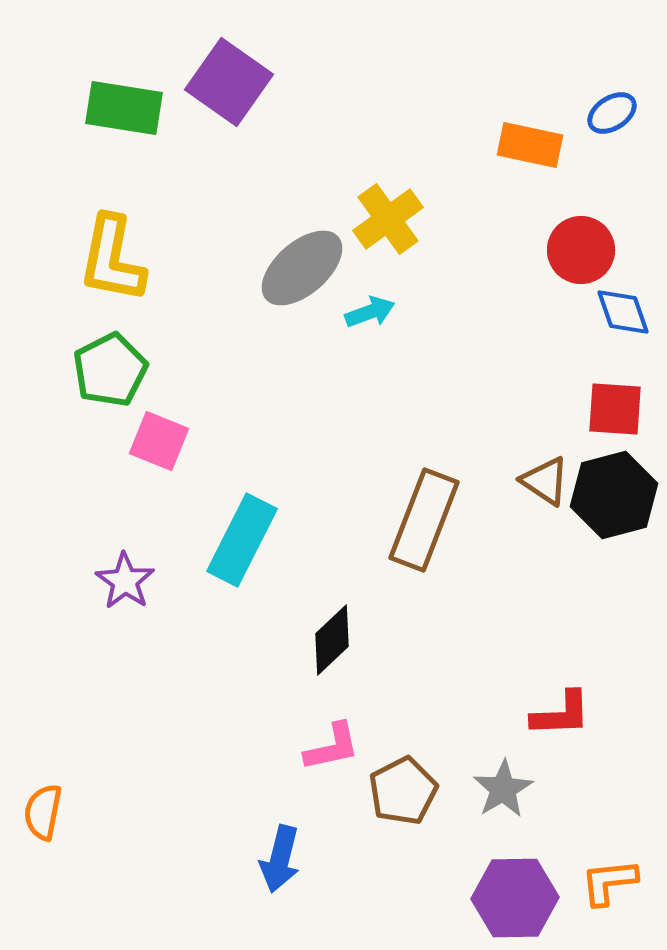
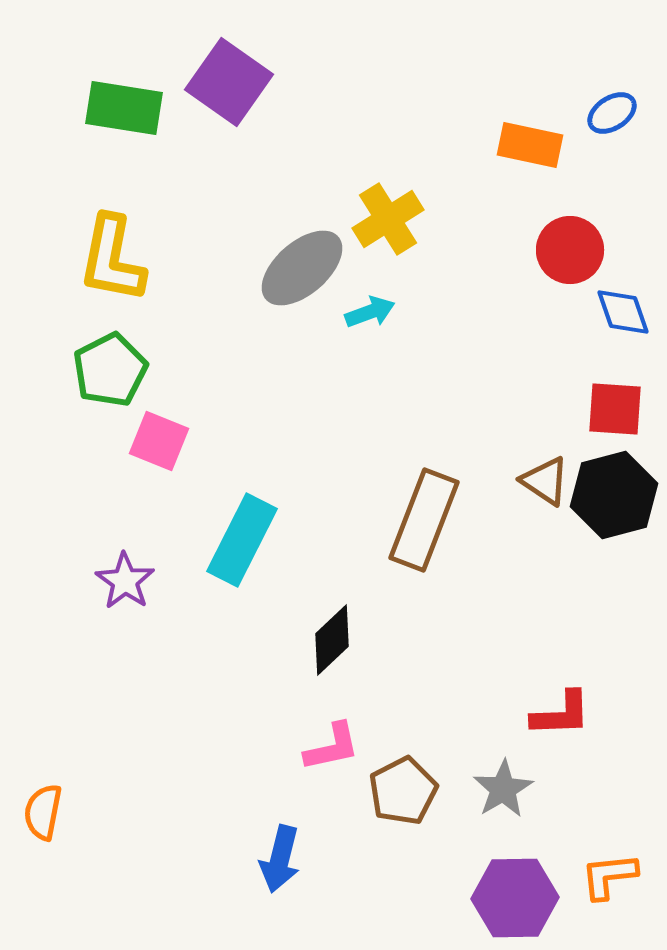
yellow cross: rotated 4 degrees clockwise
red circle: moved 11 px left
orange L-shape: moved 6 px up
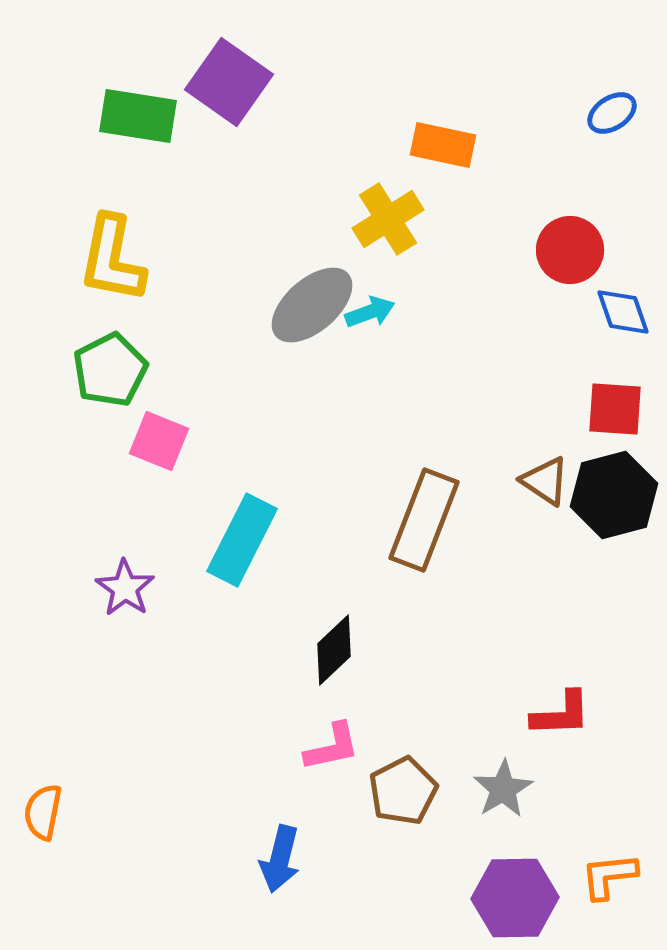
green rectangle: moved 14 px right, 8 px down
orange rectangle: moved 87 px left
gray ellipse: moved 10 px right, 37 px down
purple star: moved 7 px down
black diamond: moved 2 px right, 10 px down
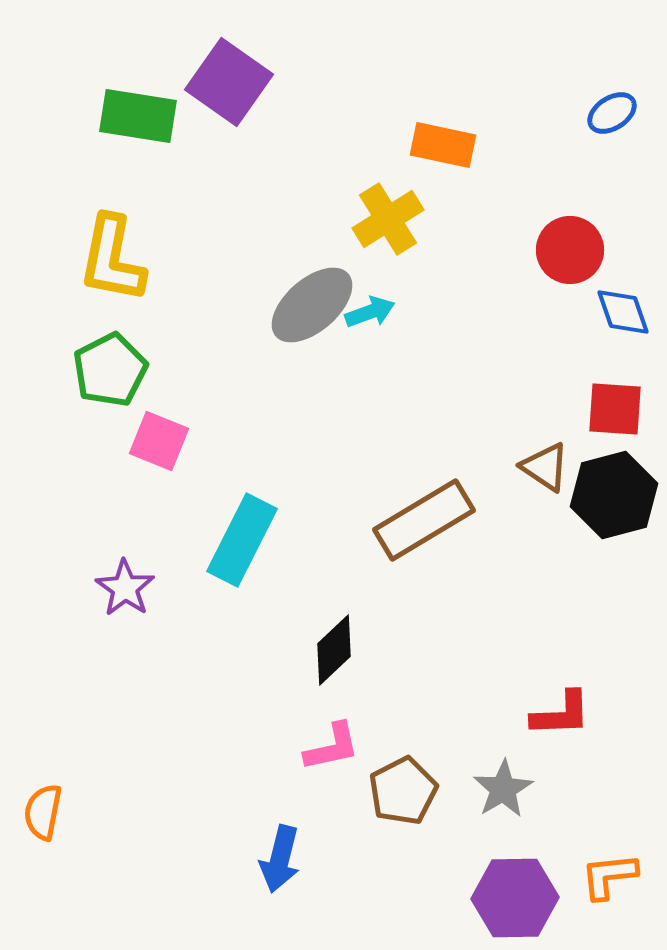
brown triangle: moved 14 px up
brown rectangle: rotated 38 degrees clockwise
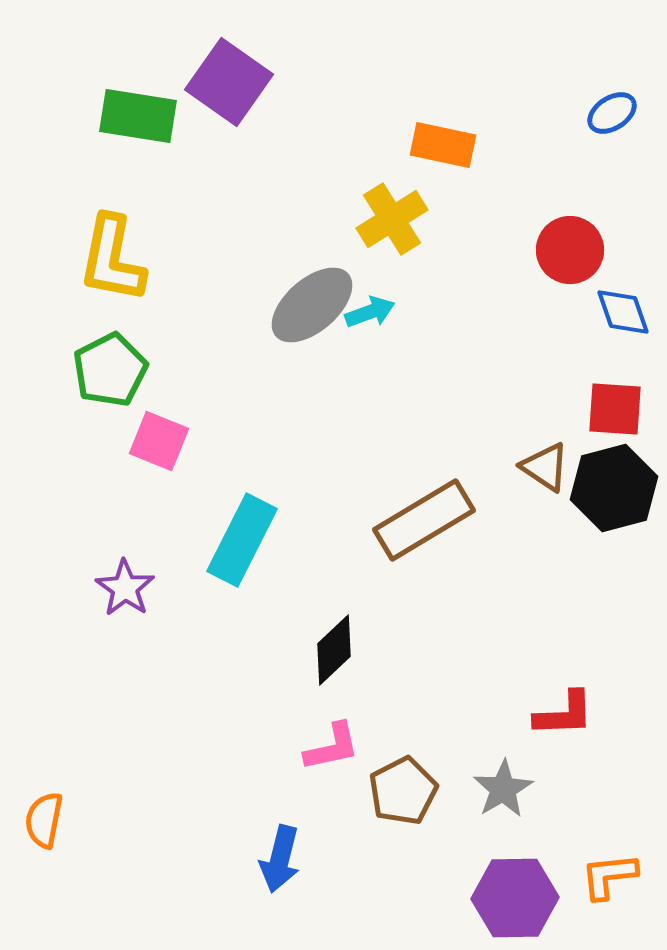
yellow cross: moved 4 px right
black hexagon: moved 7 px up
red L-shape: moved 3 px right
orange semicircle: moved 1 px right, 8 px down
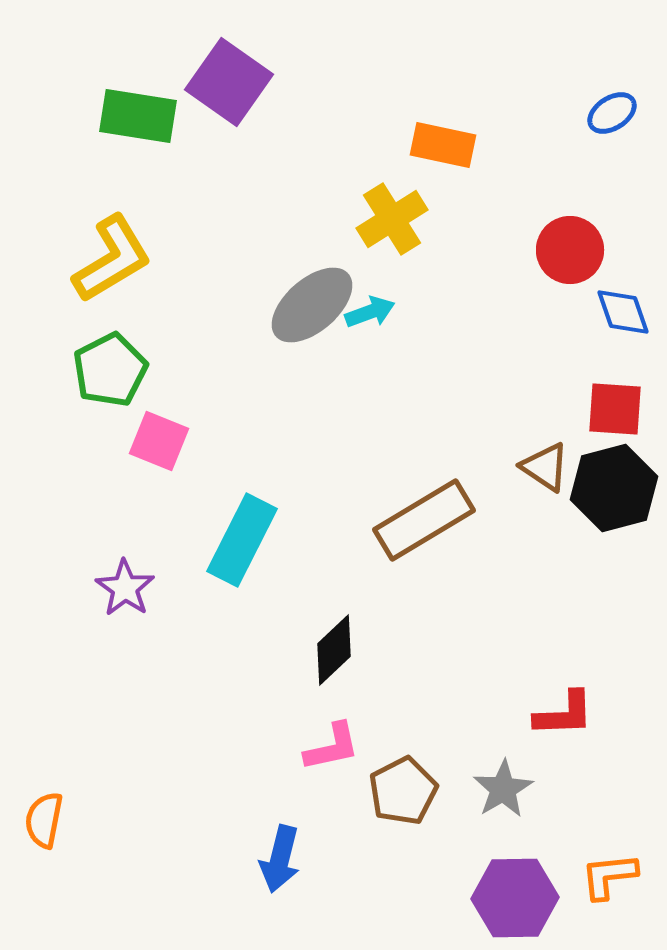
yellow L-shape: rotated 132 degrees counterclockwise
